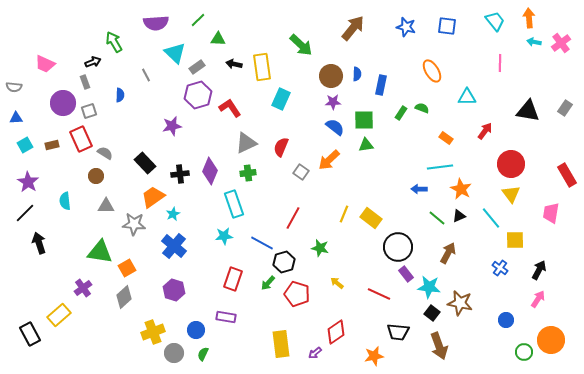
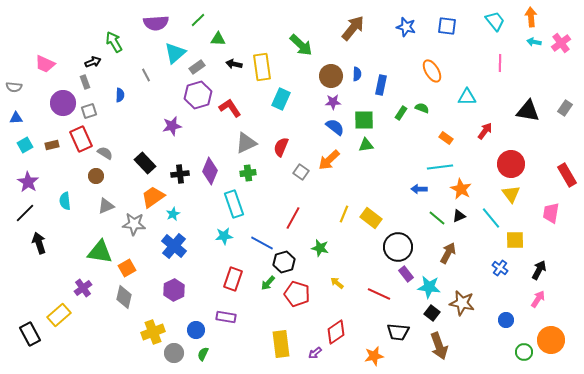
orange arrow at (529, 18): moved 2 px right, 1 px up
cyan triangle at (175, 53): rotated 35 degrees clockwise
gray triangle at (106, 206): rotated 24 degrees counterclockwise
purple hexagon at (174, 290): rotated 15 degrees clockwise
gray diamond at (124, 297): rotated 35 degrees counterclockwise
brown star at (460, 303): moved 2 px right
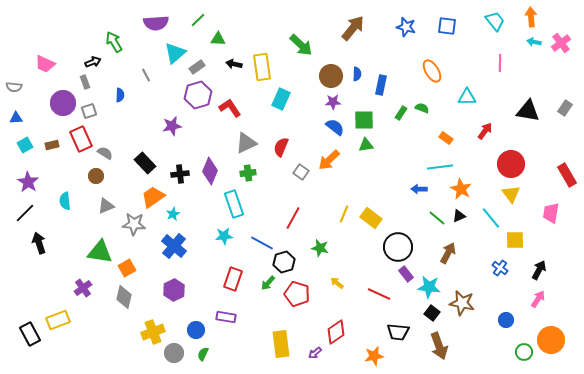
yellow rectangle at (59, 315): moved 1 px left, 5 px down; rotated 20 degrees clockwise
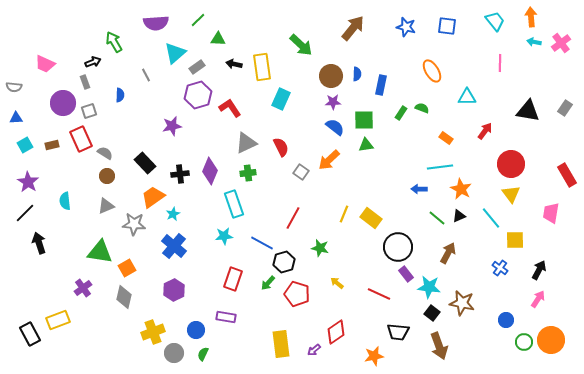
red semicircle at (281, 147): rotated 132 degrees clockwise
brown circle at (96, 176): moved 11 px right
green circle at (524, 352): moved 10 px up
purple arrow at (315, 353): moved 1 px left, 3 px up
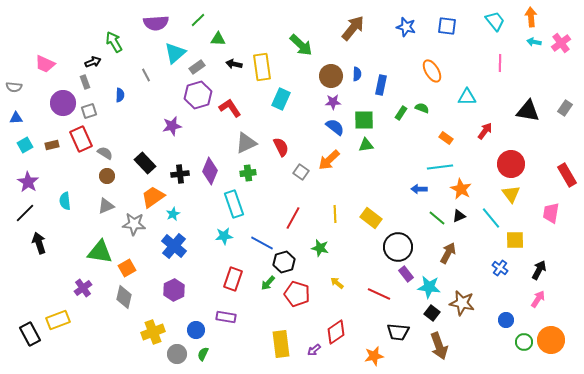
yellow line at (344, 214): moved 9 px left; rotated 24 degrees counterclockwise
gray circle at (174, 353): moved 3 px right, 1 px down
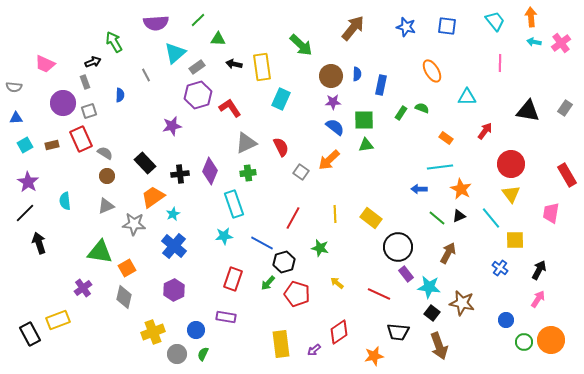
red diamond at (336, 332): moved 3 px right
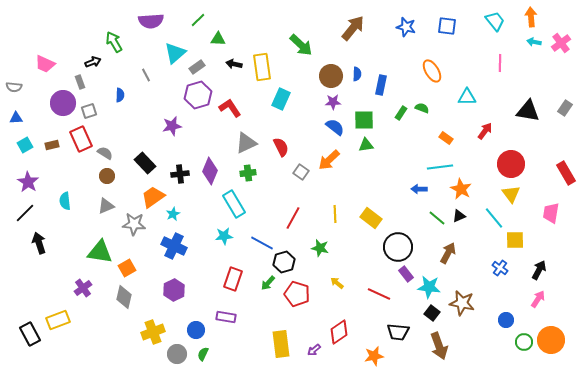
purple semicircle at (156, 23): moved 5 px left, 2 px up
gray rectangle at (85, 82): moved 5 px left
red rectangle at (567, 175): moved 1 px left, 2 px up
cyan rectangle at (234, 204): rotated 12 degrees counterclockwise
cyan line at (491, 218): moved 3 px right
blue cross at (174, 246): rotated 15 degrees counterclockwise
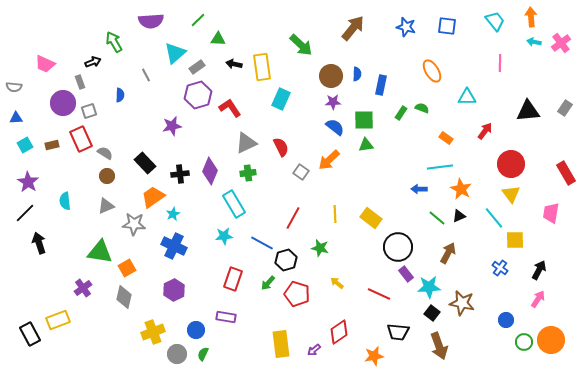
black triangle at (528, 111): rotated 15 degrees counterclockwise
black hexagon at (284, 262): moved 2 px right, 2 px up
cyan star at (429, 287): rotated 10 degrees counterclockwise
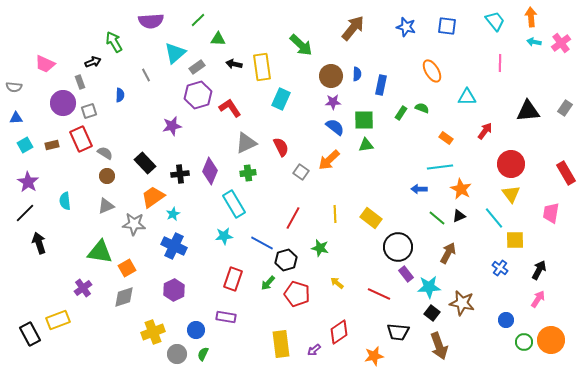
gray diamond at (124, 297): rotated 60 degrees clockwise
